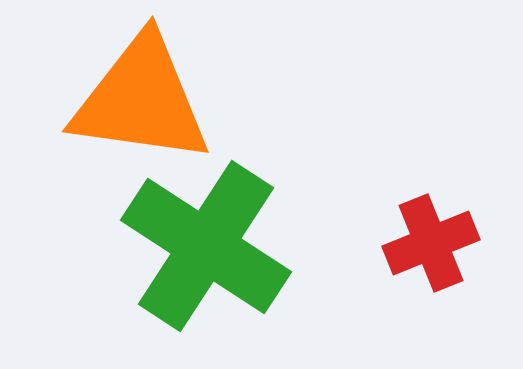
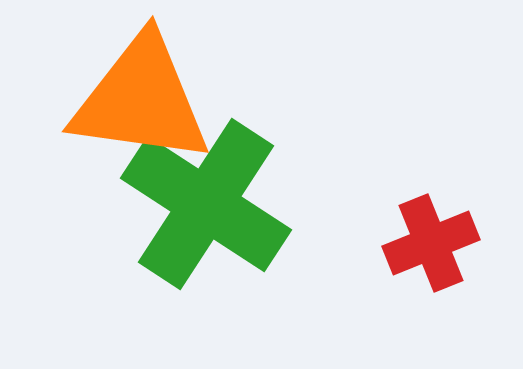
green cross: moved 42 px up
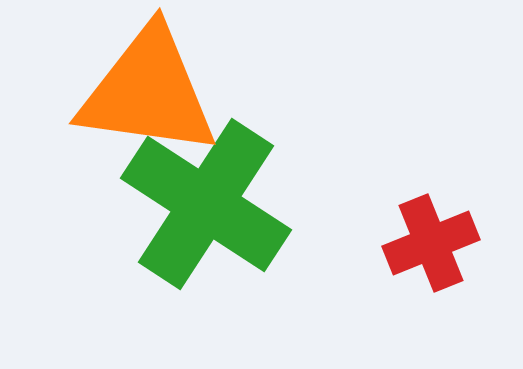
orange triangle: moved 7 px right, 8 px up
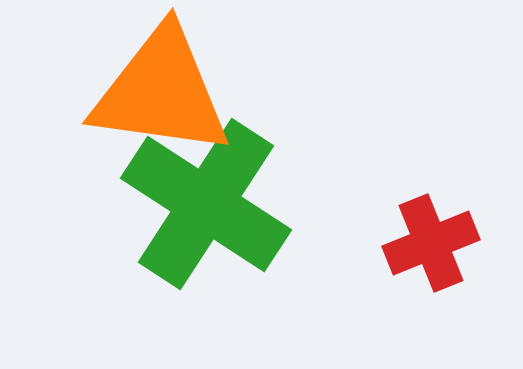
orange triangle: moved 13 px right
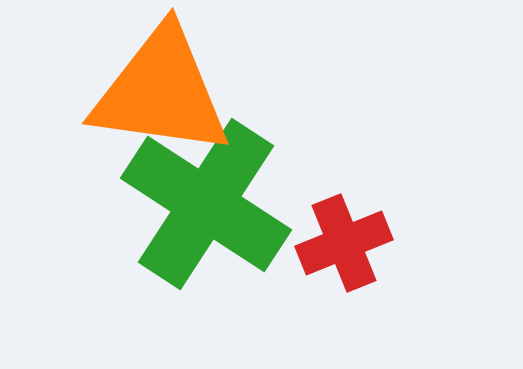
red cross: moved 87 px left
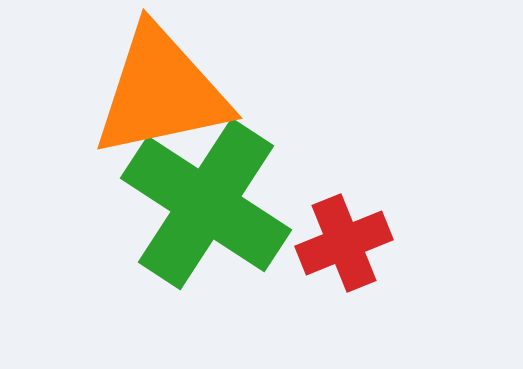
orange triangle: rotated 20 degrees counterclockwise
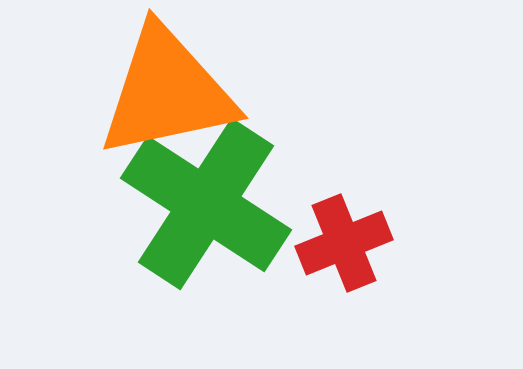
orange triangle: moved 6 px right
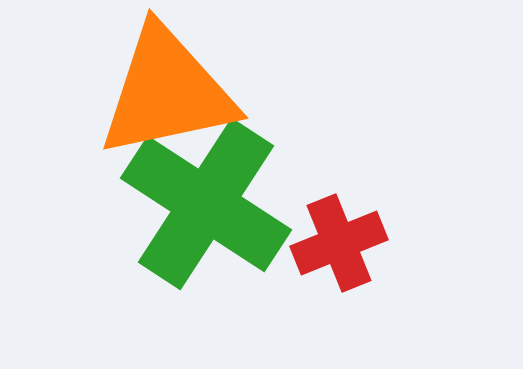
red cross: moved 5 px left
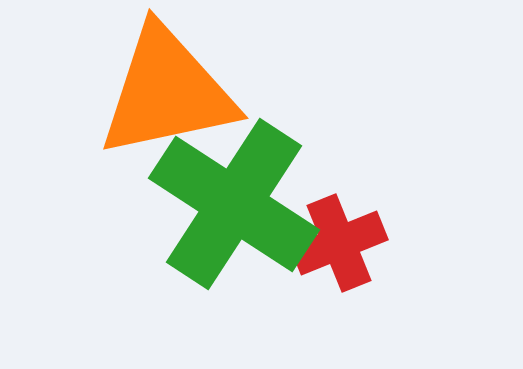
green cross: moved 28 px right
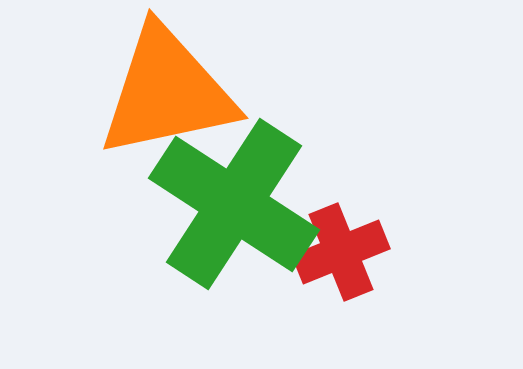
red cross: moved 2 px right, 9 px down
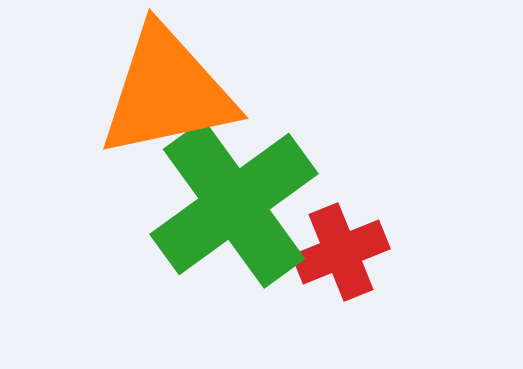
green cross: rotated 21 degrees clockwise
